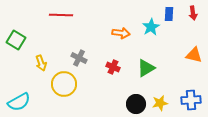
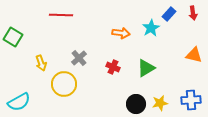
blue rectangle: rotated 40 degrees clockwise
cyan star: moved 1 px down
green square: moved 3 px left, 3 px up
gray cross: rotated 21 degrees clockwise
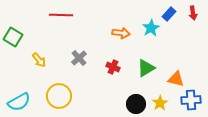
orange triangle: moved 18 px left, 24 px down
yellow arrow: moved 2 px left, 3 px up; rotated 21 degrees counterclockwise
yellow circle: moved 5 px left, 12 px down
yellow star: rotated 21 degrees counterclockwise
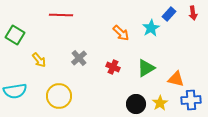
orange arrow: rotated 36 degrees clockwise
green square: moved 2 px right, 2 px up
cyan semicircle: moved 4 px left, 11 px up; rotated 20 degrees clockwise
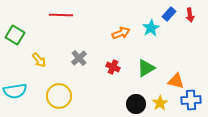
red arrow: moved 3 px left, 2 px down
orange arrow: rotated 66 degrees counterclockwise
orange triangle: moved 2 px down
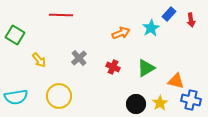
red arrow: moved 1 px right, 5 px down
cyan semicircle: moved 1 px right, 6 px down
blue cross: rotated 18 degrees clockwise
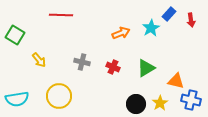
gray cross: moved 3 px right, 4 px down; rotated 35 degrees counterclockwise
cyan semicircle: moved 1 px right, 2 px down
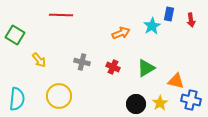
blue rectangle: rotated 32 degrees counterclockwise
cyan star: moved 1 px right, 2 px up
cyan semicircle: rotated 75 degrees counterclockwise
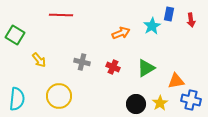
orange triangle: rotated 24 degrees counterclockwise
